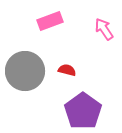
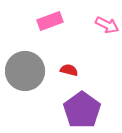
pink arrow: moved 3 px right, 4 px up; rotated 150 degrees clockwise
red semicircle: moved 2 px right
purple pentagon: moved 1 px left, 1 px up
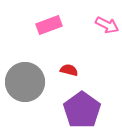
pink rectangle: moved 1 px left, 4 px down
gray circle: moved 11 px down
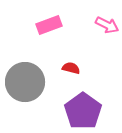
red semicircle: moved 2 px right, 2 px up
purple pentagon: moved 1 px right, 1 px down
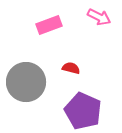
pink arrow: moved 8 px left, 8 px up
gray circle: moved 1 px right
purple pentagon: rotated 12 degrees counterclockwise
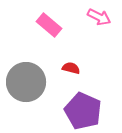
pink rectangle: rotated 60 degrees clockwise
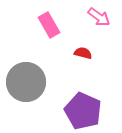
pink arrow: rotated 10 degrees clockwise
pink rectangle: rotated 20 degrees clockwise
red semicircle: moved 12 px right, 15 px up
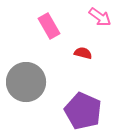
pink arrow: moved 1 px right
pink rectangle: moved 1 px down
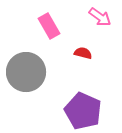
gray circle: moved 10 px up
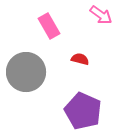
pink arrow: moved 1 px right, 2 px up
red semicircle: moved 3 px left, 6 px down
